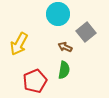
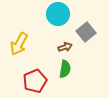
brown arrow: rotated 136 degrees clockwise
green semicircle: moved 1 px right, 1 px up
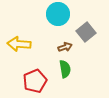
yellow arrow: rotated 65 degrees clockwise
green semicircle: rotated 18 degrees counterclockwise
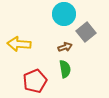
cyan circle: moved 6 px right
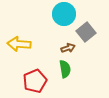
brown arrow: moved 3 px right, 1 px down
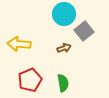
gray square: moved 2 px left, 1 px up
brown arrow: moved 4 px left
green semicircle: moved 2 px left, 14 px down
red pentagon: moved 5 px left, 1 px up
